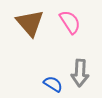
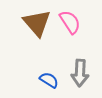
brown triangle: moved 7 px right
blue semicircle: moved 4 px left, 4 px up
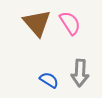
pink semicircle: moved 1 px down
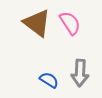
brown triangle: rotated 12 degrees counterclockwise
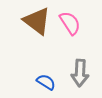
brown triangle: moved 2 px up
blue semicircle: moved 3 px left, 2 px down
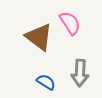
brown triangle: moved 2 px right, 16 px down
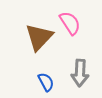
brown triangle: rotated 36 degrees clockwise
blue semicircle: rotated 30 degrees clockwise
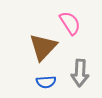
brown triangle: moved 4 px right, 10 px down
blue semicircle: rotated 114 degrees clockwise
